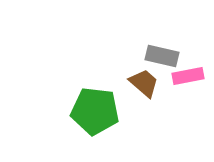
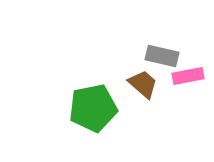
brown trapezoid: moved 1 px left, 1 px down
green pentagon: moved 2 px left, 3 px up; rotated 18 degrees counterclockwise
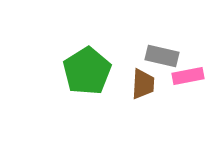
brown trapezoid: rotated 52 degrees clockwise
green pentagon: moved 6 px left, 37 px up; rotated 21 degrees counterclockwise
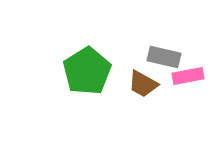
gray rectangle: moved 2 px right, 1 px down
brown trapezoid: rotated 116 degrees clockwise
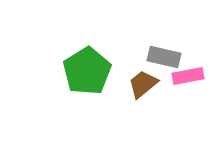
brown trapezoid: rotated 112 degrees clockwise
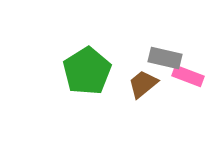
gray rectangle: moved 1 px right, 1 px down
pink rectangle: rotated 32 degrees clockwise
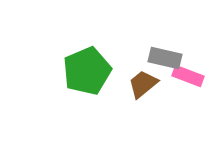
green pentagon: rotated 9 degrees clockwise
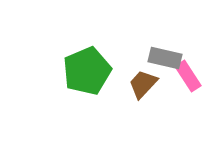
pink rectangle: rotated 36 degrees clockwise
brown trapezoid: rotated 8 degrees counterclockwise
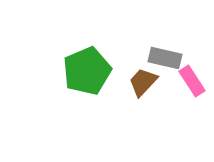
pink rectangle: moved 4 px right, 5 px down
brown trapezoid: moved 2 px up
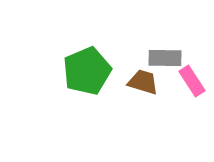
gray rectangle: rotated 12 degrees counterclockwise
brown trapezoid: rotated 64 degrees clockwise
